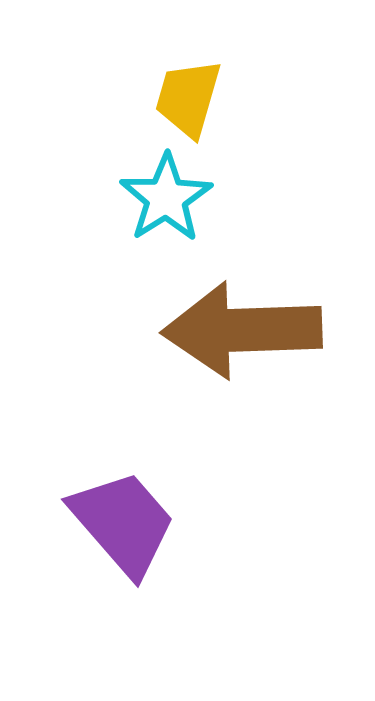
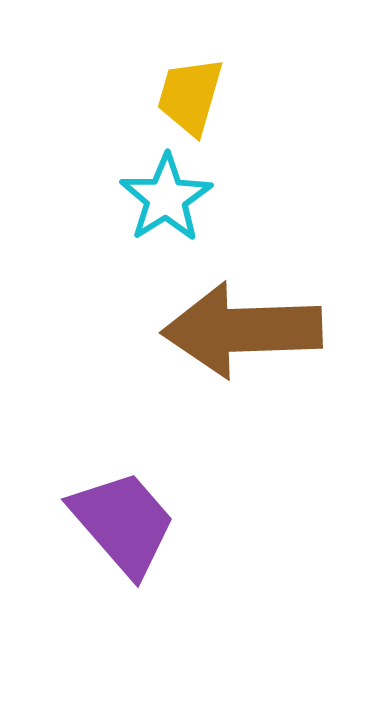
yellow trapezoid: moved 2 px right, 2 px up
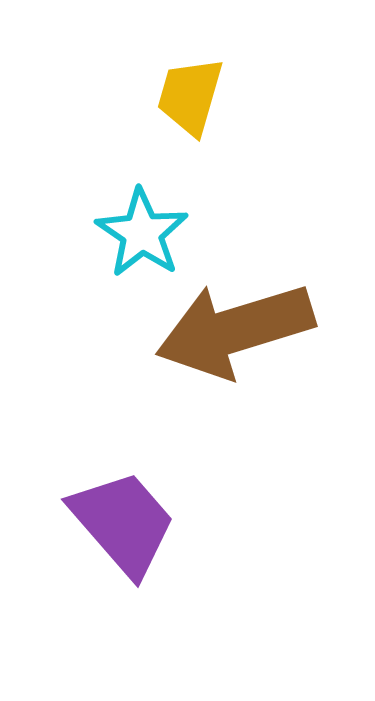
cyan star: moved 24 px left, 35 px down; rotated 6 degrees counterclockwise
brown arrow: moved 7 px left; rotated 15 degrees counterclockwise
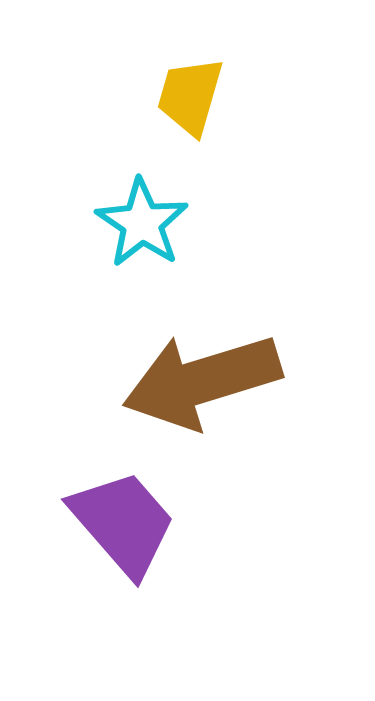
cyan star: moved 10 px up
brown arrow: moved 33 px left, 51 px down
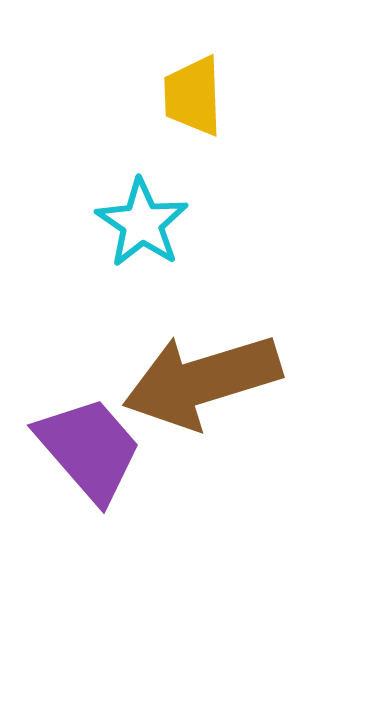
yellow trapezoid: moved 3 px right; rotated 18 degrees counterclockwise
purple trapezoid: moved 34 px left, 74 px up
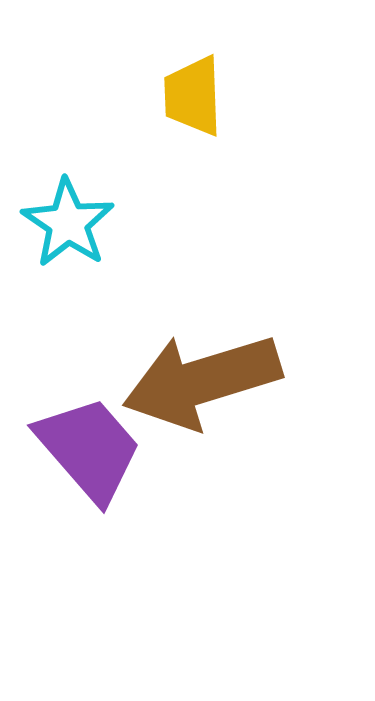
cyan star: moved 74 px left
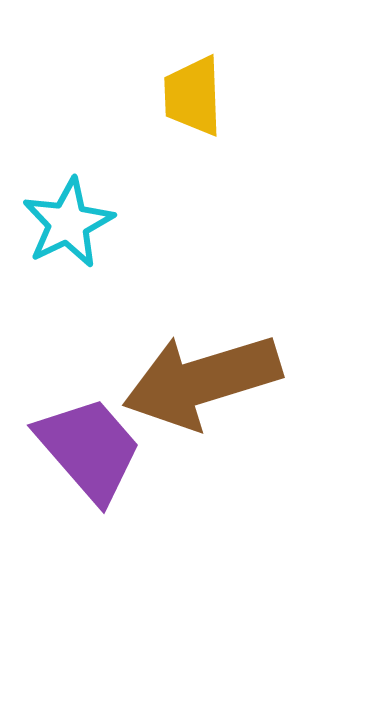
cyan star: rotated 12 degrees clockwise
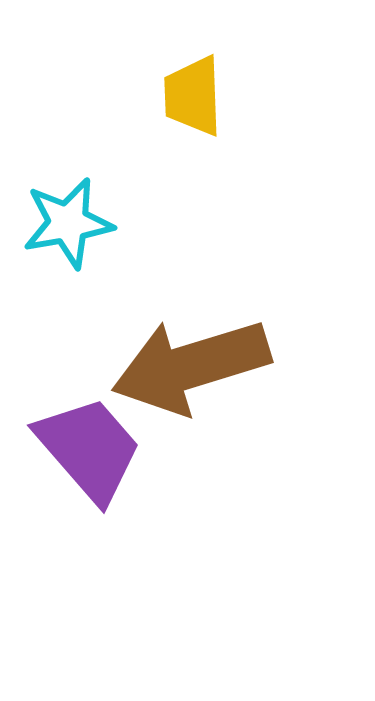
cyan star: rotated 16 degrees clockwise
brown arrow: moved 11 px left, 15 px up
